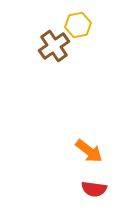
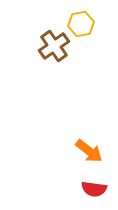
yellow hexagon: moved 3 px right, 1 px up
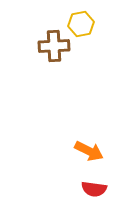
brown cross: rotated 32 degrees clockwise
orange arrow: rotated 12 degrees counterclockwise
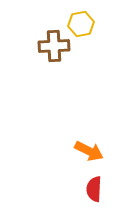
red semicircle: rotated 85 degrees clockwise
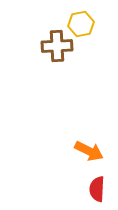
brown cross: moved 3 px right
red semicircle: moved 3 px right
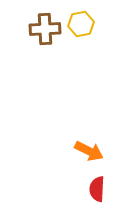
brown cross: moved 12 px left, 17 px up
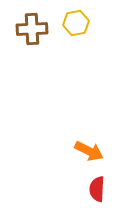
yellow hexagon: moved 5 px left, 1 px up
brown cross: moved 13 px left
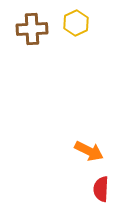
yellow hexagon: rotated 15 degrees counterclockwise
red semicircle: moved 4 px right
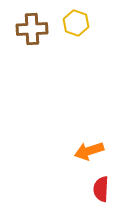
yellow hexagon: rotated 15 degrees counterclockwise
orange arrow: rotated 136 degrees clockwise
